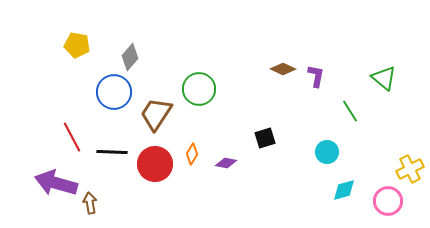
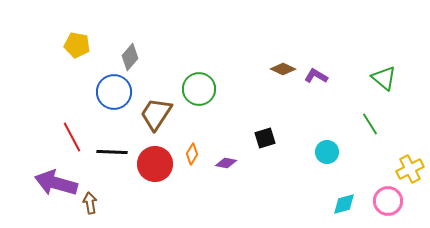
purple L-shape: rotated 70 degrees counterclockwise
green line: moved 20 px right, 13 px down
cyan diamond: moved 14 px down
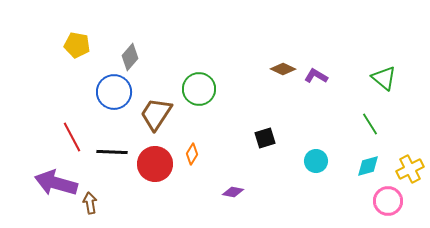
cyan circle: moved 11 px left, 9 px down
purple diamond: moved 7 px right, 29 px down
cyan diamond: moved 24 px right, 38 px up
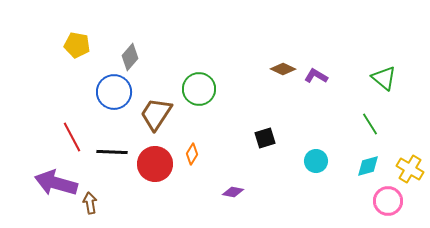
yellow cross: rotated 32 degrees counterclockwise
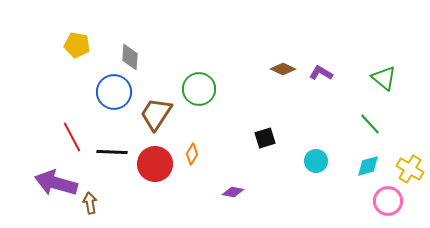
gray diamond: rotated 36 degrees counterclockwise
purple L-shape: moved 5 px right, 3 px up
green line: rotated 10 degrees counterclockwise
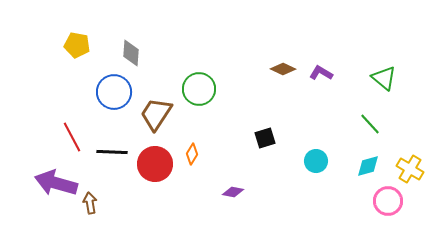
gray diamond: moved 1 px right, 4 px up
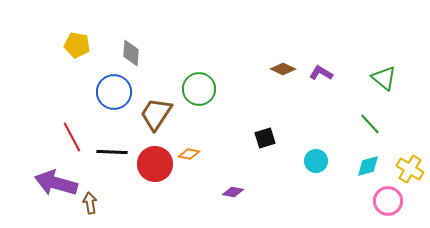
orange diamond: moved 3 px left; rotated 70 degrees clockwise
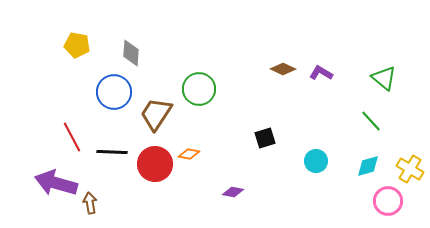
green line: moved 1 px right, 3 px up
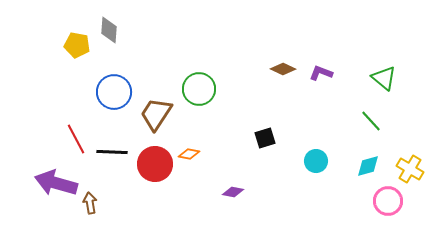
gray diamond: moved 22 px left, 23 px up
purple L-shape: rotated 10 degrees counterclockwise
red line: moved 4 px right, 2 px down
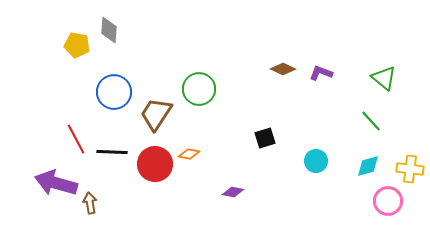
yellow cross: rotated 24 degrees counterclockwise
